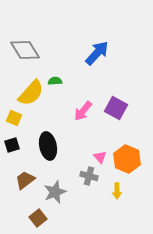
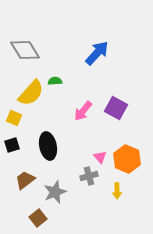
gray cross: rotated 30 degrees counterclockwise
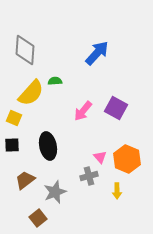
gray diamond: rotated 36 degrees clockwise
black square: rotated 14 degrees clockwise
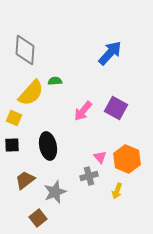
blue arrow: moved 13 px right
yellow arrow: rotated 21 degrees clockwise
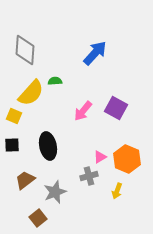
blue arrow: moved 15 px left
yellow square: moved 2 px up
pink triangle: rotated 40 degrees clockwise
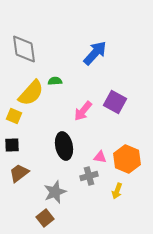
gray diamond: moved 1 px left, 1 px up; rotated 12 degrees counterclockwise
purple square: moved 1 px left, 6 px up
black ellipse: moved 16 px right
pink triangle: rotated 40 degrees clockwise
brown trapezoid: moved 6 px left, 7 px up
brown square: moved 7 px right
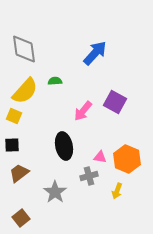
yellow semicircle: moved 6 px left, 2 px up
gray star: rotated 15 degrees counterclockwise
brown square: moved 24 px left
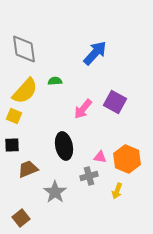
pink arrow: moved 2 px up
brown trapezoid: moved 9 px right, 4 px up; rotated 15 degrees clockwise
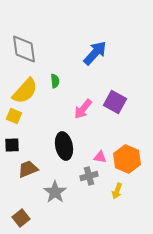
green semicircle: rotated 88 degrees clockwise
